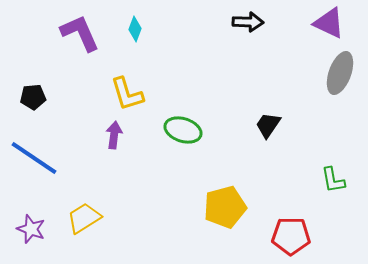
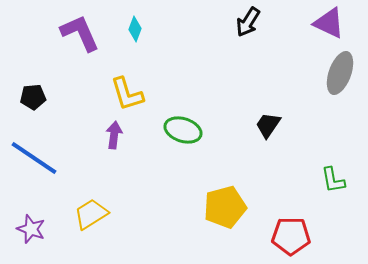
black arrow: rotated 120 degrees clockwise
yellow trapezoid: moved 7 px right, 4 px up
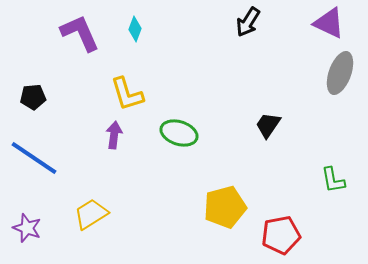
green ellipse: moved 4 px left, 3 px down
purple star: moved 4 px left, 1 px up
red pentagon: moved 10 px left, 1 px up; rotated 12 degrees counterclockwise
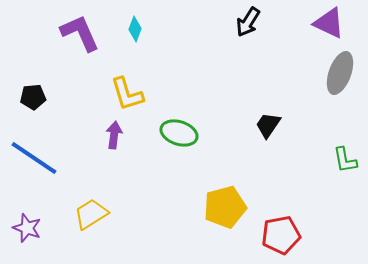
green L-shape: moved 12 px right, 20 px up
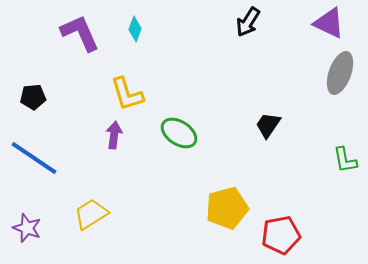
green ellipse: rotated 15 degrees clockwise
yellow pentagon: moved 2 px right, 1 px down
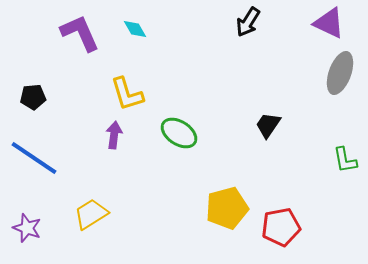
cyan diamond: rotated 50 degrees counterclockwise
red pentagon: moved 8 px up
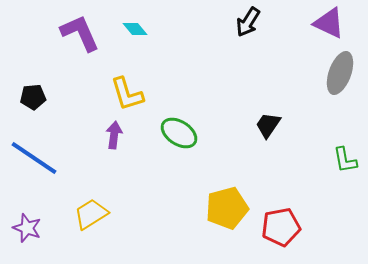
cyan diamond: rotated 10 degrees counterclockwise
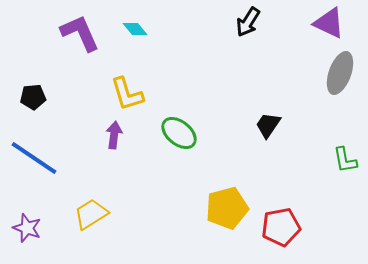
green ellipse: rotated 6 degrees clockwise
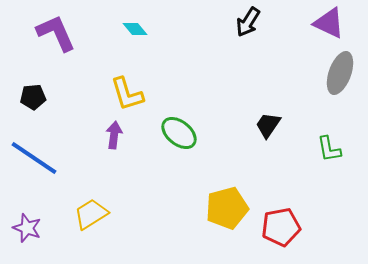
purple L-shape: moved 24 px left
green L-shape: moved 16 px left, 11 px up
